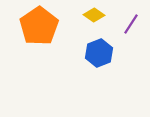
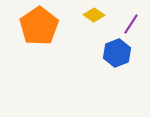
blue hexagon: moved 18 px right
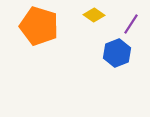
orange pentagon: rotated 21 degrees counterclockwise
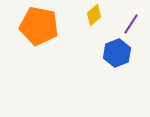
yellow diamond: rotated 75 degrees counterclockwise
orange pentagon: rotated 6 degrees counterclockwise
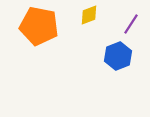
yellow diamond: moved 5 px left; rotated 20 degrees clockwise
blue hexagon: moved 1 px right, 3 px down
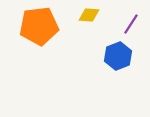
yellow diamond: rotated 25 degrees clockwise
orange pentagon: rotated 18 degrees counterclockwise
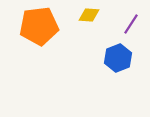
blue hexagon: moved 2 px down
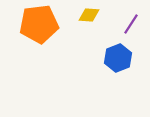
orange pentagon: moved 2 px up
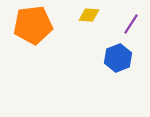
orange pentagon: moved 6 px left, 1 px down
